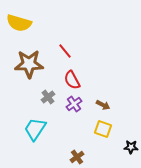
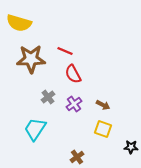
red line: rotated 28 degrees counterclockwise
brown star: moved 2 px right, 5 px up
red semicircle: moved 1 px right, 6 px up
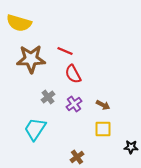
yellow square: rotated 18 degrees counterclockwise
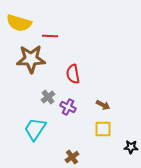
red line: moved 15 px left, 15 px up; rotated 21 degrees counterclockwise
red semicircle: rotated 18 degrees clockwise
purple cross: moved 6 px left, 3 px down; rotated 28 degrees counterclockwise
brown cross: moved 5 px left
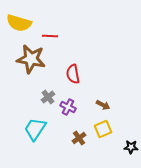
brown star: rotated 12 degrees clockwise
yellow square: rotated 24 degrees counterclockwise
brown cross: moved 7 px right, 19 px up
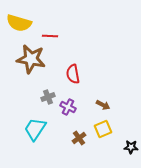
gray cross: rotated 16 degrees clockwise
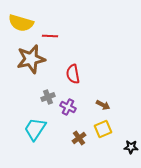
yellow semicircle: moved 2 px right
brown star: rotated 24 degrees counterclockwise
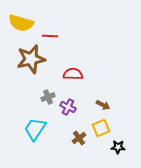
red semicircle: rotated 102 degrees clockwise
yellow square: moved 2 px left, 1 px up
black star: moved 13 px left
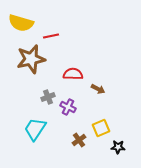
red line: moved 1 px right; rotated 14 degrees counterclockwise
brown arrow: moved 5 px left, 16 px up
brown cross: moved 2 px down
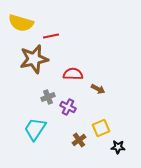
brown star: moved 3 px right
